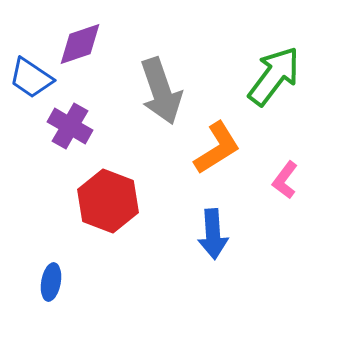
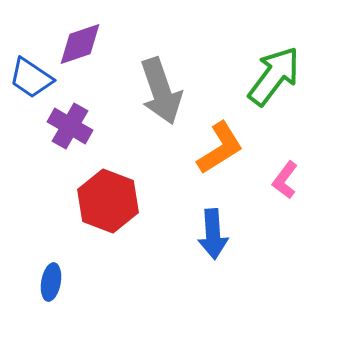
orange L-shape: moved 3 px right
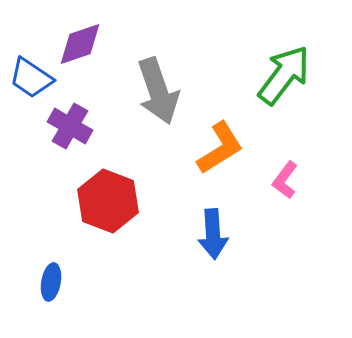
green arrow: moved 10 px right, 1 px up
gray arrow: moved 3 px left
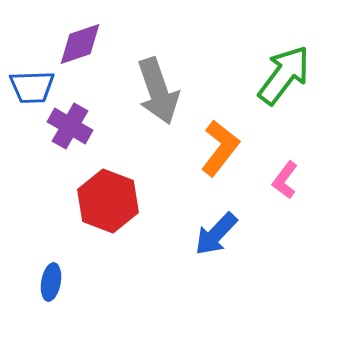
blue trapezoid: moved 1 px right, 9 px down; rotated 36 degrees counterclockwise
orange L-shape: rotated 20 degrees counterclockwise
blue arrow: moved 3 px right; rotated 48 degrees clockwise
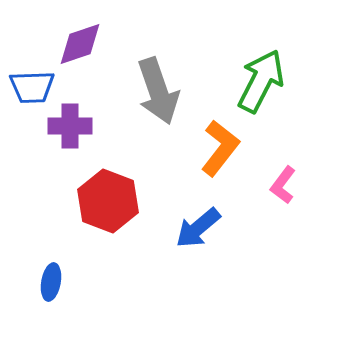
green arrow: moved 23 px left, 6 px down; rotated 10 degrees counterclockwise
purple cross: rotated 30 degrees counterclockwise
pink L-shape: moved 2 px left, 5 px down
blue arrow: moved 18 px left, 6 px up; rotated 6 degrees clockwise
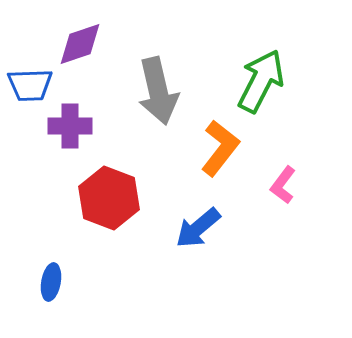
blue trapezoid: moved 2 px left, 2 px up
gray arrow: rotated 6 degrees clockwise
red hexagon: moved 1 px right, 3 px up
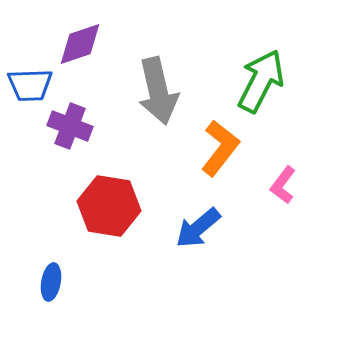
purple cross: rotated 21 degrees clockwise
red hexagon: moved 8 px down; rotated 12 degrees counterclockwise
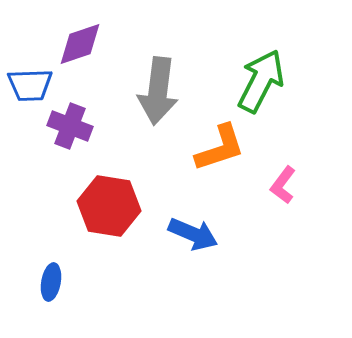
gray arrow: rotated 20 degrees clockwise
orange L-shape: rotated 34 degrees clockwise
blue arrow: moved 5 px left, 6 px down; rotated 117 degrees counterclockwise
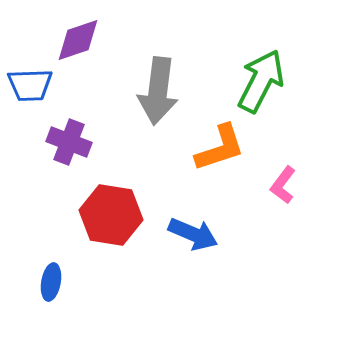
purple diamond: moved 2 px left, 4 px up
purple cross: moved 1 px left, 16 px down
red hexagon: moved 2 px right, 9 px down
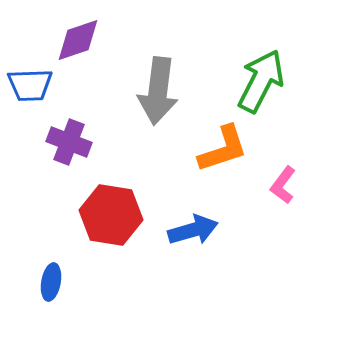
orange L-shape: moved 3 px right, 1 px down
blue arrow: moved 4 px up; rotated 39 degrees counterclockwise
